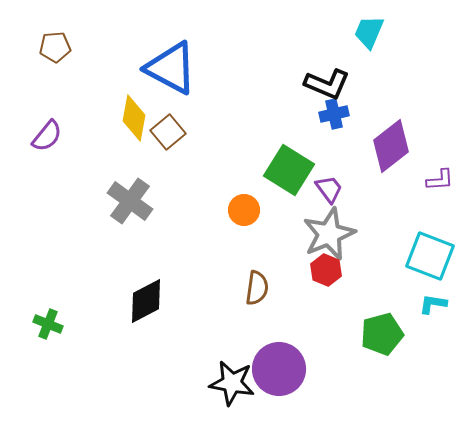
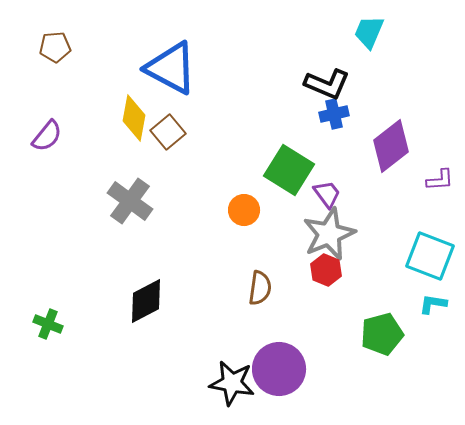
purple trapezoid: moved 2 px left, 5 px down
brown semicircle: moved 3 px right
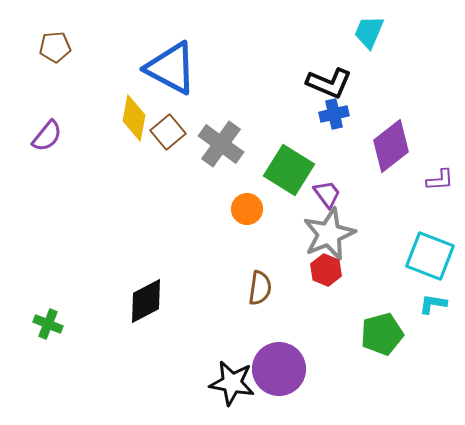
black L-shape: moved 2 px right, 1 px up
gray cross: moved 91 px right, 57 px up
orange circle: moved 3 px right, 1 px up
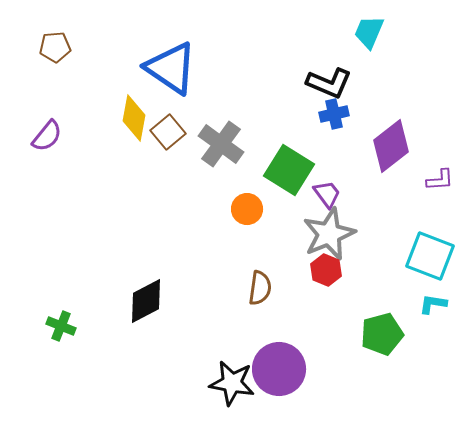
blue triangle: rotated 6 degrees clockwise
green cross: moved 13 px right, 2 px down
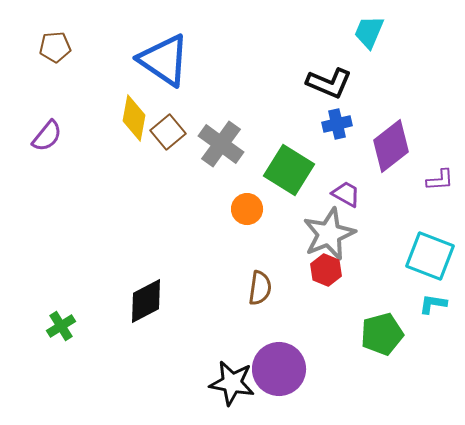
blue triangle: moved 7 px left, 8 px up
blue cross: moved 3 px right, 10 px down
purple trapezoid: moved 19 px right; rotated 24 degrees counterclockwise
green cross: rotated 36 degrees clockwise
